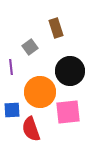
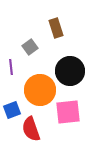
orange circle: moved 2 px up
blue square: rotated 18 degrees counterclockwise
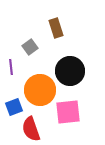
blue square: moved 2 px right, 3 px up
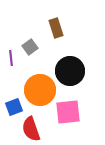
purple line: moved 9 px up
